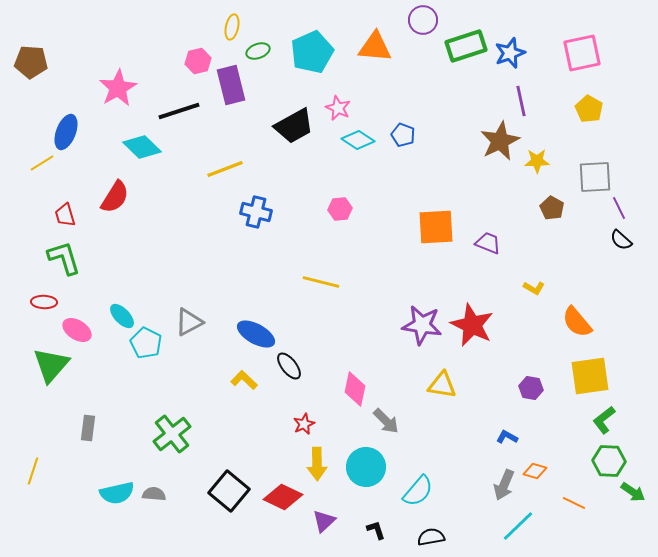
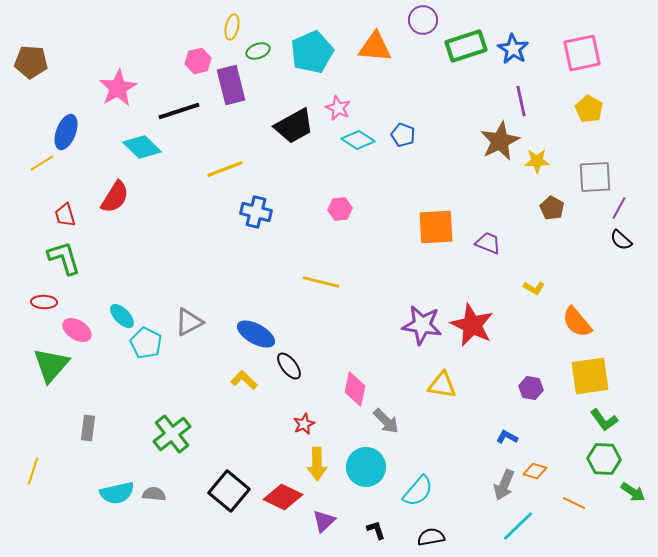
blue star at (510, 53): moved 3 px right, 4 px up; rotated 20 degrees counterclockwise
purple line at (619, 208): rotated 55 degrees clockwise
green L-shape at (604, 420): rotated 88 degrees counterclockwise
green hexagon at (609, 461): moved 5 px left, 2 px up
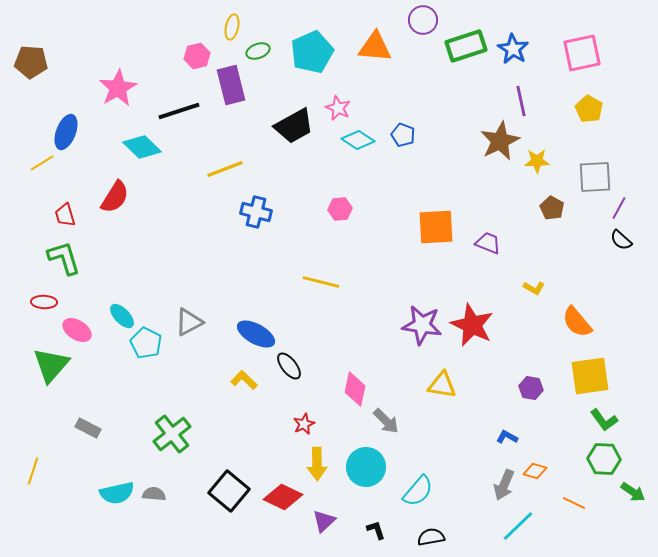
pink hexagon at (198, 61): moved 1 px left, 5 px up
gray rectangle at (88, 428): rotated 70 degrees counterclockwise
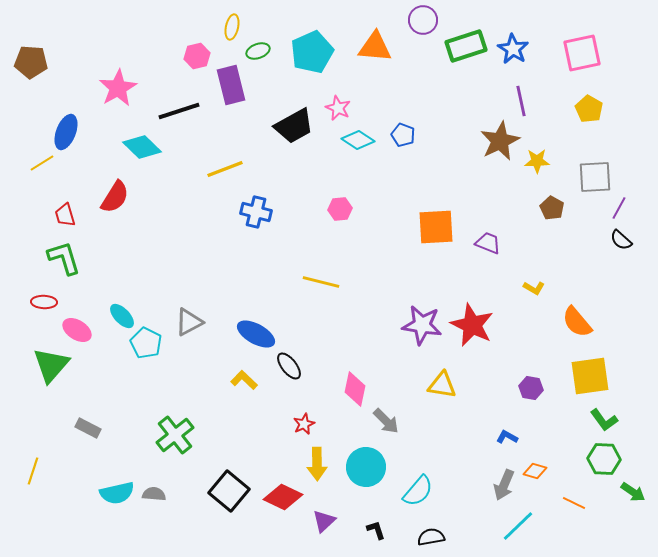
green cross at (172, 434): moved 3 px right, 1 px down
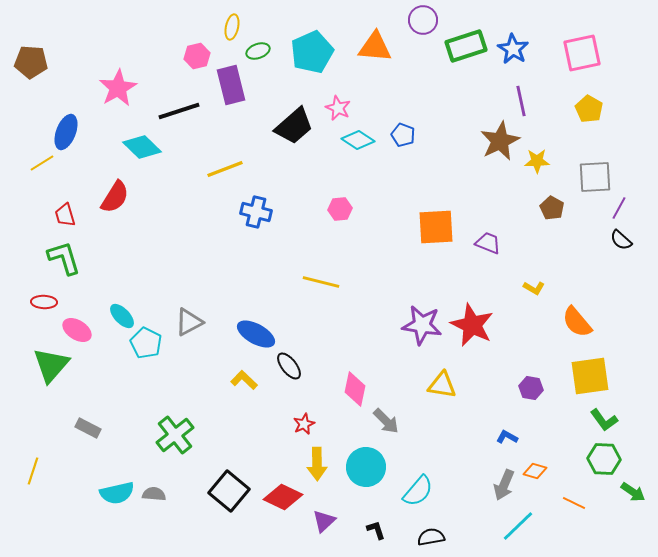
black trapezoid at (294, 126): rotated 12 degrees counterclockwise
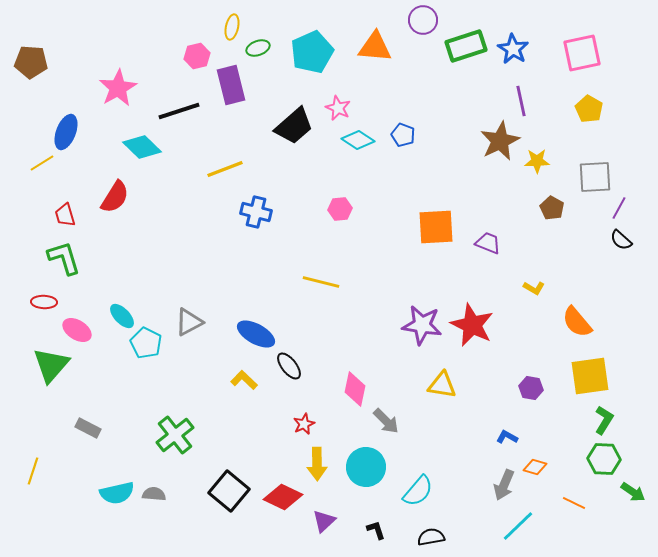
green ellipse at (258, 51): moved 3 px up
green L-shape at (604, 420): rotated 112 degrees counterclockwise
orange diamond at (535, 471): moved 4 px up
